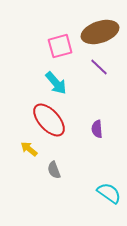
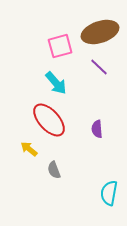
cyan semicircle: rotated 115 degrees counterclockwise
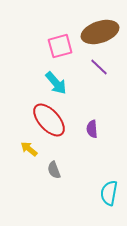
purple semicircle: moved 5 px left
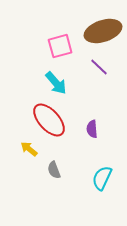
brown ellipse: moved 3 px right, 1 px up
cyan semicircle: moved 7 px left, 15 px up; rotated 15 degrees clockwise
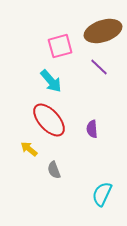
cyan arrow: moved 5 px left, 2 px up
cyan semicircle: moved 16 px down
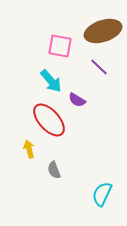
pink square: rotated 25 degrees clockwise
purple semicircle: moved 15 px left, 29 px up; rotated 54 degrees counterclockwise
yellow arrow: rotated 36 degrees clockwise
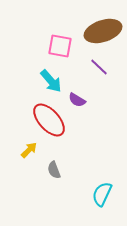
yellow arrow: moved 1 px down; rotated 60 degrees clockwise
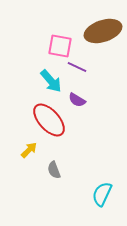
purple line: moved 22 px left; rotated 18 degrees counterclockwise
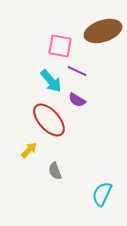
purple line: moved 4 px down
gray semicircle: moved 1 px right, 1 px down
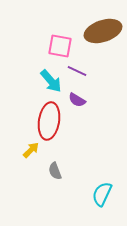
red ellipse: moved 1 px down; rotated 51 degrees clockwise
yellow arrow: moved 2 px right
